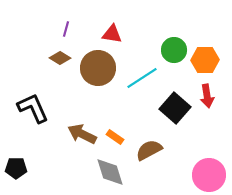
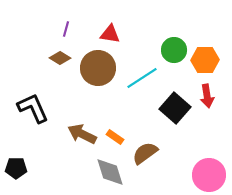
red triangle: moved 2 px left
brown semicircle: moved 4 px left, 3 px down; rotated 8 degrees counterclockwise
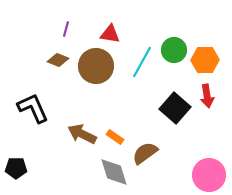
brown diamond: moved 2 px left, 2 px down; rotated 10 degrees counterclockwise
brown circle: moved 2 px left, 2 px up
cyan line: moved 16 px up; rotated 28 degrees counterclockwise
gray diamond: moved 4 px right
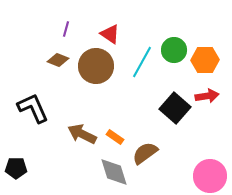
red triangle: rotated 25 degrees clockwise
red arrow: rotated 90 degrees counterclockwise
pink circle: moved 1 px right, 1 px down
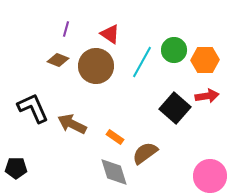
brown arrow: moved 10 px left, 10 px up
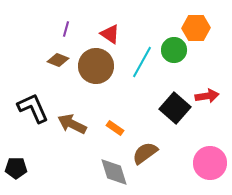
orange hexagon: moved 9 px left, 32 px up
orange rectangle: moved 9 px up
pink circle: moved 13 px up
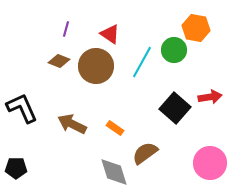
orange hexagon: rotated 12 degrees clockwise
brown diamond: moved 1 px right, 1 px down
red arrow: moved 3 px right, 1 px down
black L-shape: moved 11 px left
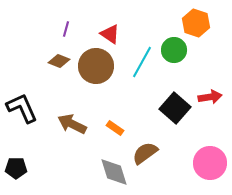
orange hexagon: moved 5 px up; rotated 8 degrees clockwise
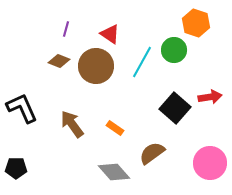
brown arrow: rotated 28 degrees clockwise
brown semicircle: moved 7 px right
gray diamond: rotated 24 degrees counterclockwise
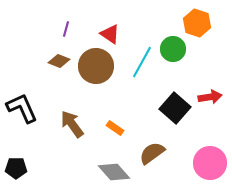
orange hexagon: moved 1 px right
green circle: moved 1 px left, 1 px up
